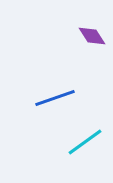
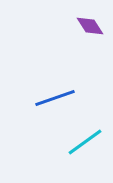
purple diamond: moved 2 px left, 10 px up
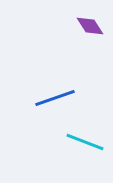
cyan line: rotated 57 degrees clockwise
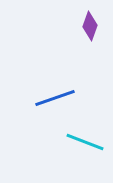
purple diamond: rotated 52 degrees clockwise
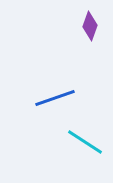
cyan line: rotated 12 degrees clockwise
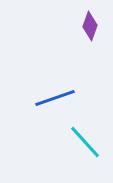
cyan line: rotated 15 degrees clockwise
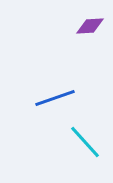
purple diamond: rotated 68 degrees clockwise
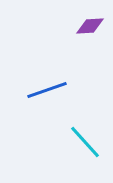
blue line: moved 8 px left, 8 px up
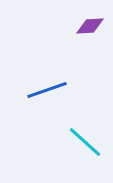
cyan line: rotated 6 degrees counterclockwise
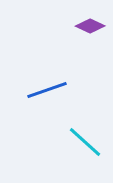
purple diamond: rotated 28 degrees clockwise
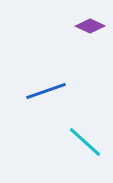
blue line: moved 1 px left, 1 px down
